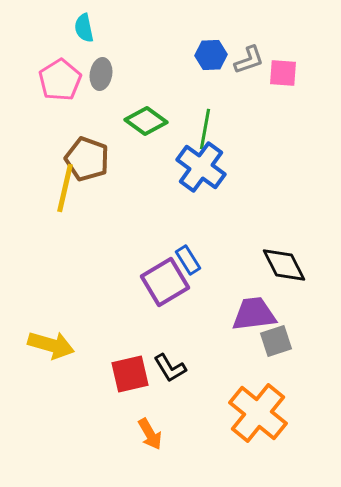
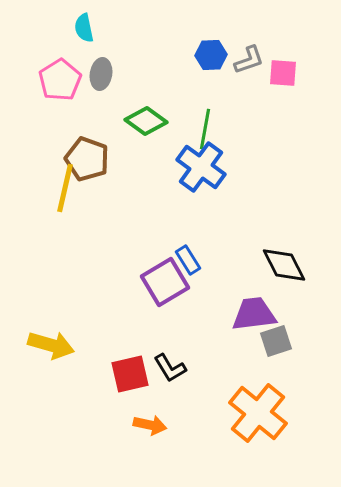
orange arrow: moved 9 px up; rotated 48 degrees counterclockwise
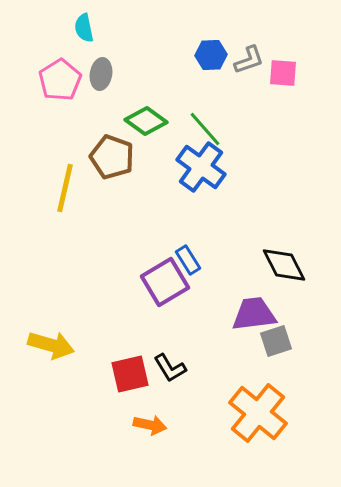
green line: rotated 51 degrees counterclockwise
brown pentagon: moved 25 px right, 2 px up
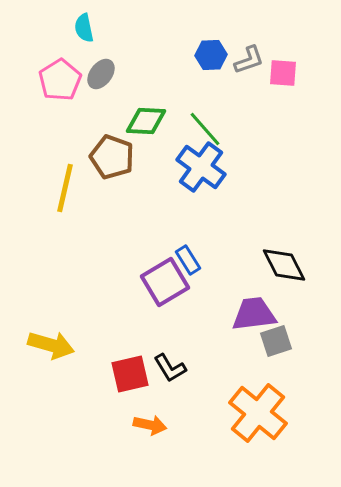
gray ellipse: rotated 28 degrees clockwise
green diamond: rotated 33 degrees counterclockwise
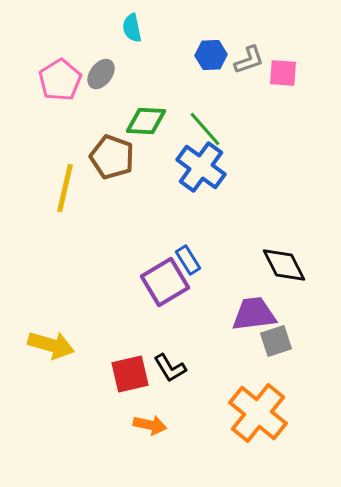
cyan semicircle: moved 48 px right
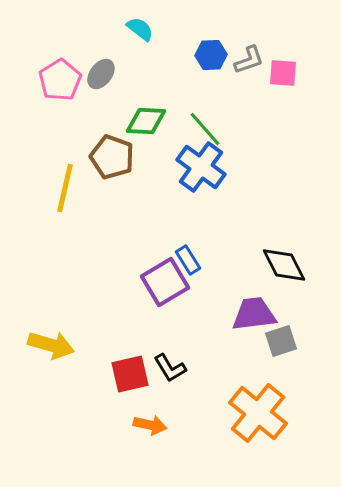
cyan semicircle: moved 8 px right, 1 px down; rotated 140 degrees clockwise
gray square: moved 5 px right
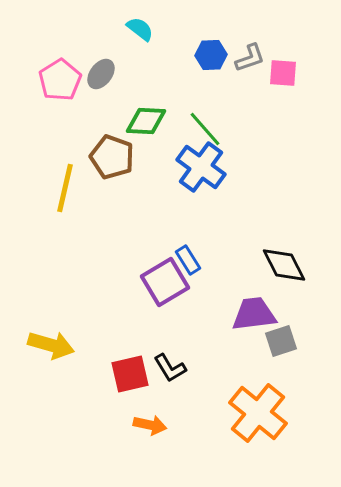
gray L-shape: moved 1 px right, 2 px up
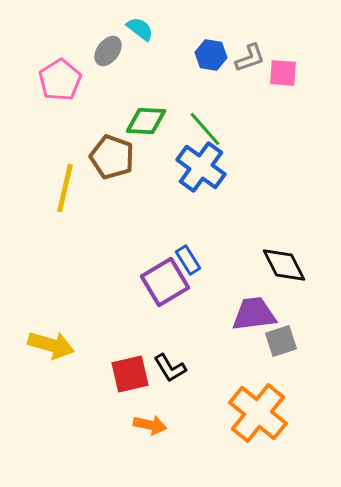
blue hexagon: rotated 12 degrees clockwise
gray ellipse: moved 7 px right, 23 px up
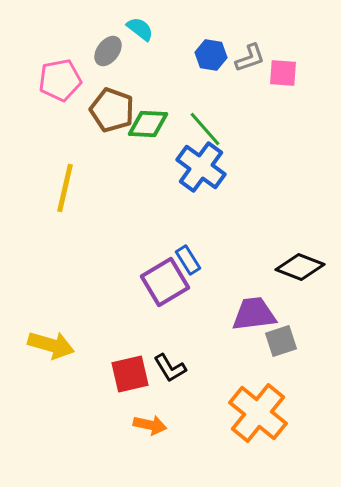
pink pentagon: rotated 21 degrees clockwise
green diamond: moved 2 px right, 3 px down
brown pentagon: moved 47 px up
black diamond: moved 16 px right, 2 px down; rotated 42 degrees counterclockwise
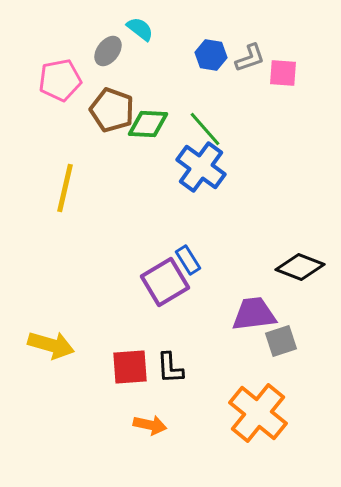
black L-shape: rotated 28 degrees clockwise
red square: moved 7 px up; rotated 9 degrees clockwise
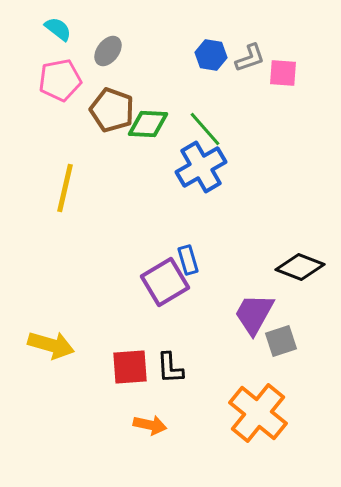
cyan semicircle: moved 82 px left
blue cross: rotated 24 degrees clockwise
blue rectangle: rotated 16 degrees clockwise
purple trapezoid: rotated 54 degrees counterclockwise
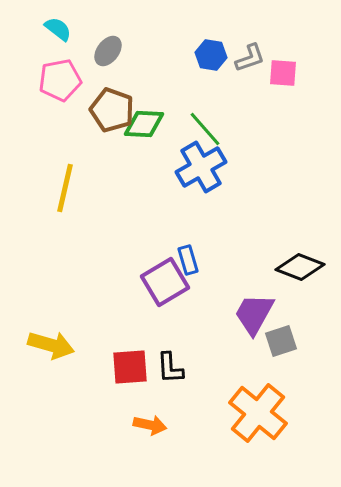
green diamond: moved 4 px left
